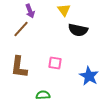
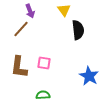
black semicircle: rotated 108 degrees counterclockwise
pink square: moved 11 px left
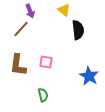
yellow triangle: rotated 16 degrees counterclockwise
pink square: moved 2 px right, 1 px up
brown L-shape: moved 1 px left, 2 px up
green semicircle: rotated 80 degrees clockwise
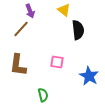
pink square: moved 11 px right
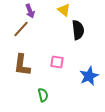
brown L-shape: moved 4 px right
blue star: rotated 18 degrees clockwise
